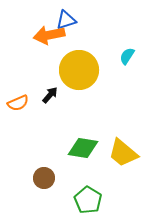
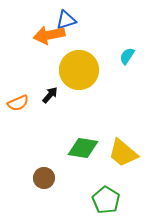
green pentagon: moved 18 px right
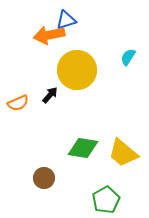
cyan semicircle: moved 1 px right, 1 px down
yellow circle: moved 2 px left
green pentagon: rotated 12 degrees clockwise
